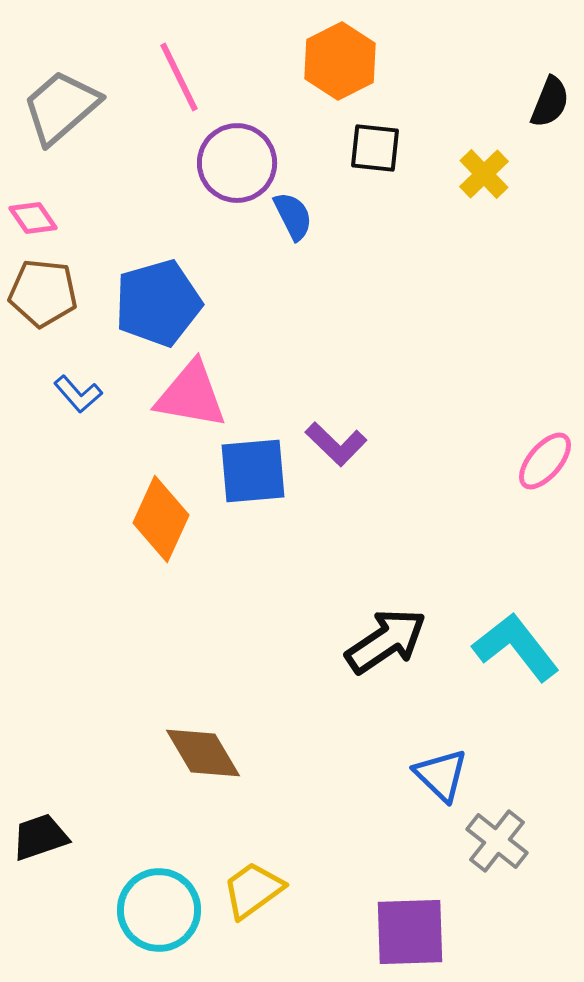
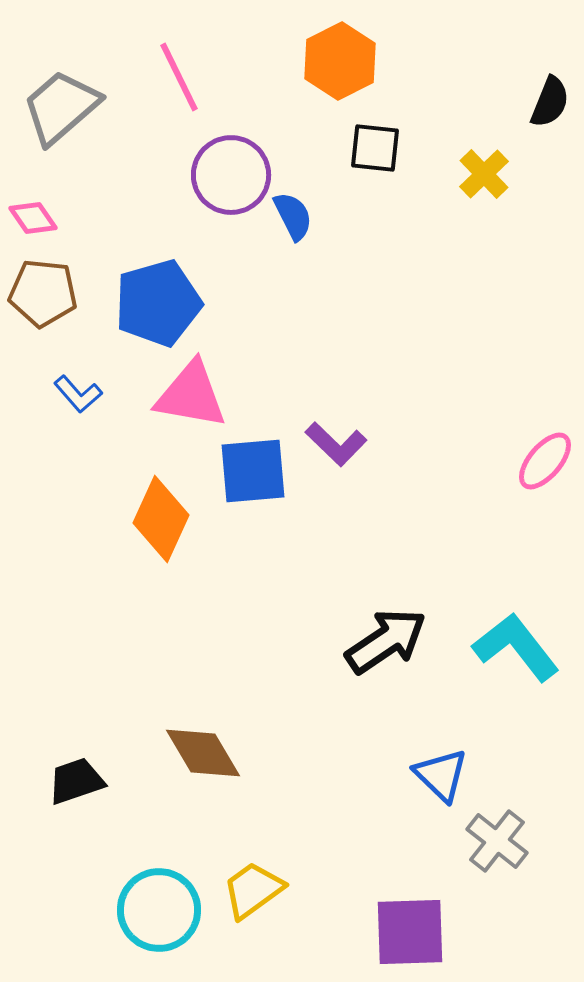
purple circle: moved 6 px left, 12 px down
black trapezoid: moved 36 px right, 56 px up
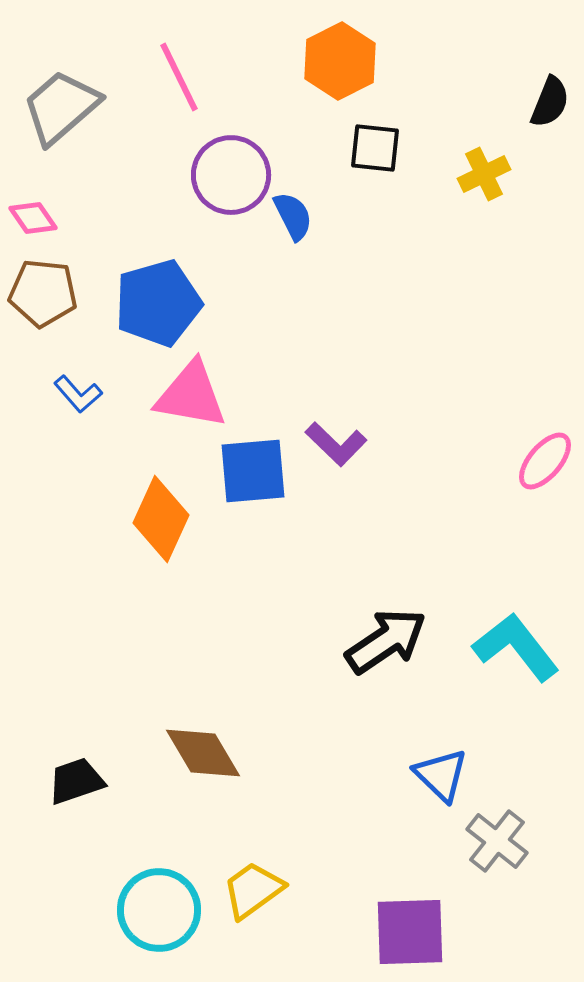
yellow cross: rotated 18 degrees clockwise
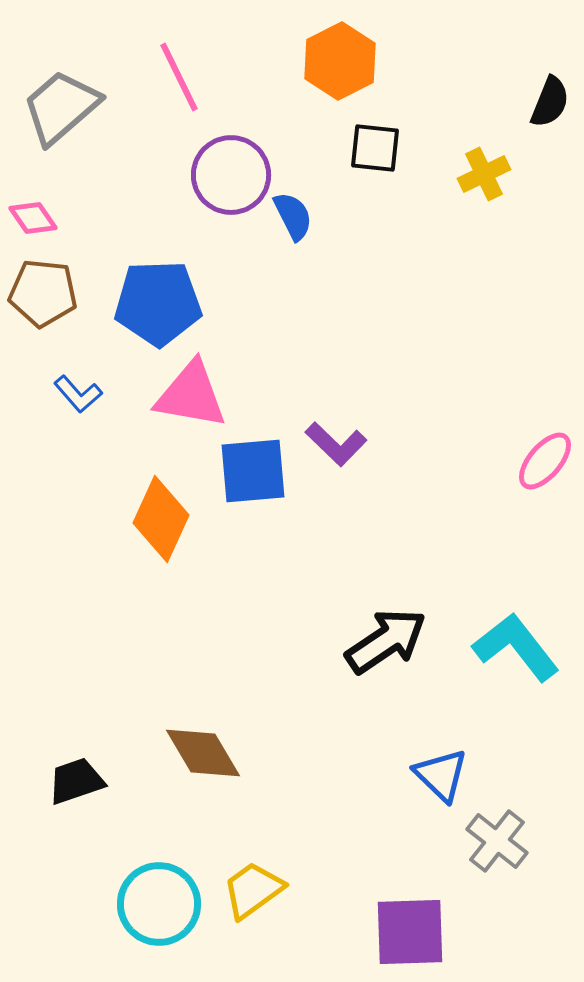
blue pentagon: rotated 14 degrees clockwise
cyan circle: moved 6 px up
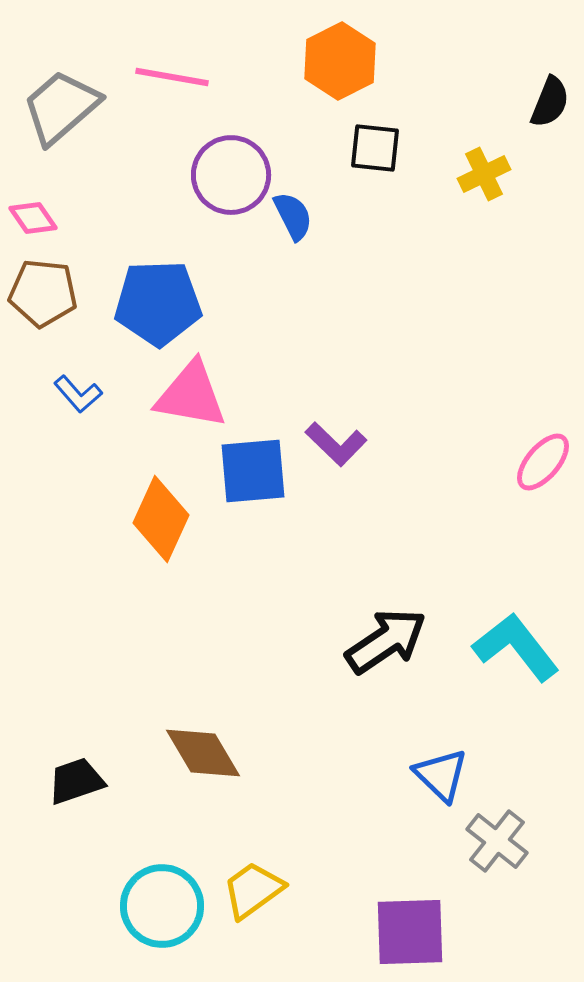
pink line: moved 7 px left; rotated 54 degrees counterclockwise
pink ellipse: moved 2 px left, 1 px down
cyan circle: moved 3 px right, 2 px down
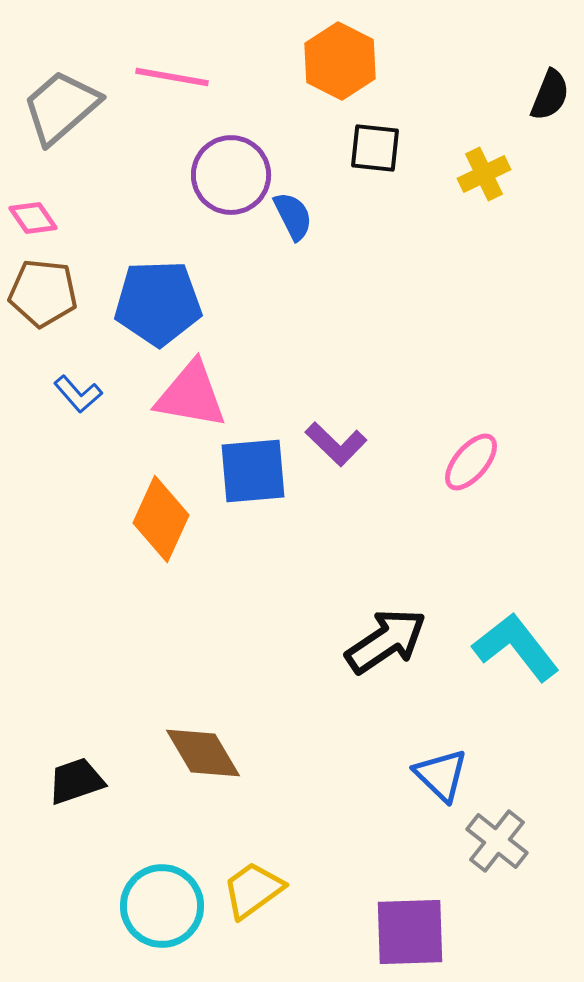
orange hexagon: rotated 6 degrees counterclockwise
black semicircle: moved 7 px up
pink ellipse: moved 72 px left
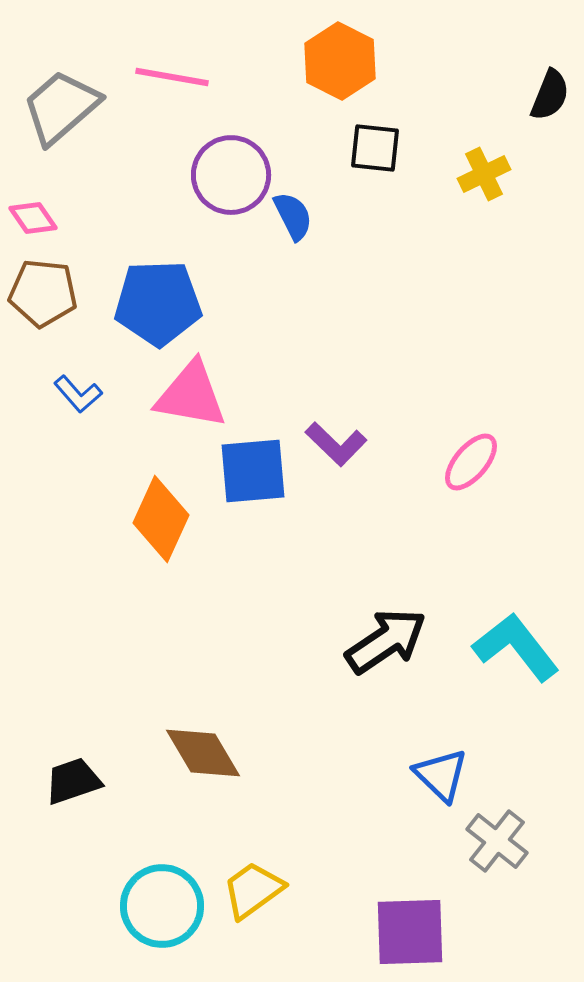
black trapezoid: moved 3 px left
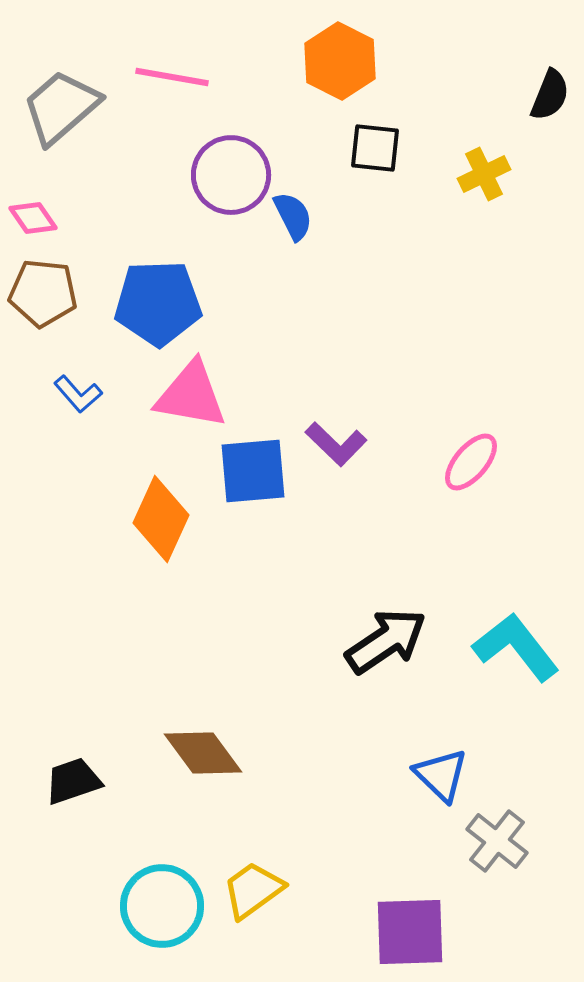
brown diamond: rotated 6 degrees counterclockwise
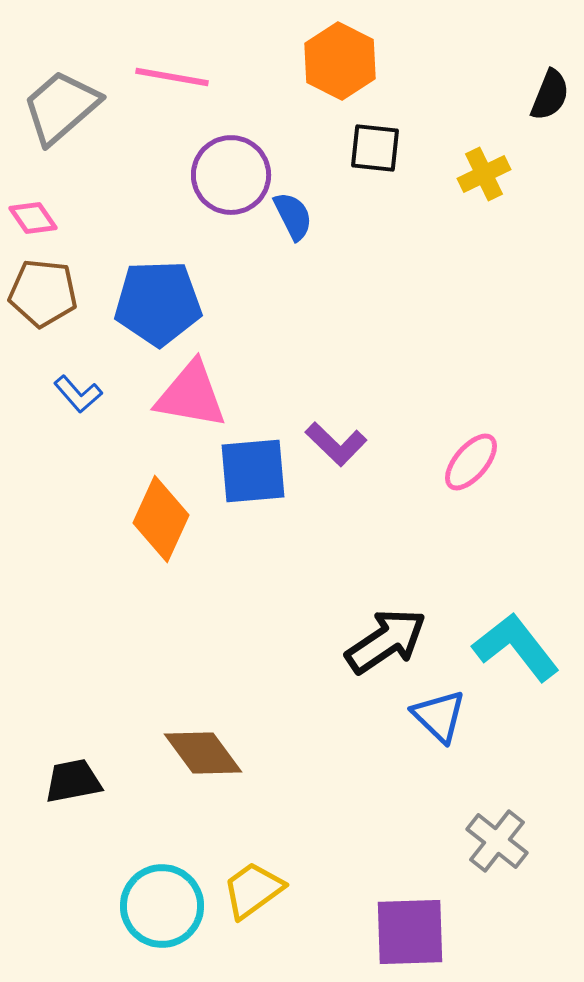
blue triangle: moved 2 px left, 59 px up
black trapezoid: rotated 8 degrees clockwise
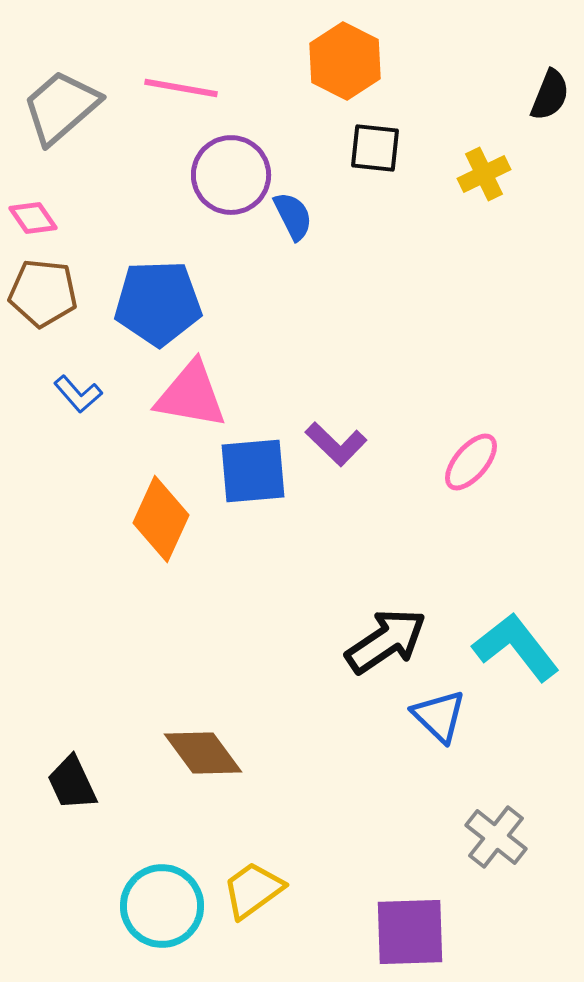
orange hexagon: moved 5 px right
pink line: moved 9 px right, 11 px down
black trapezoid: moved 1 px left, 2 px down; rotated 104 degrees counterclockwise
gray cross: moved 1 px left, 4 px up
